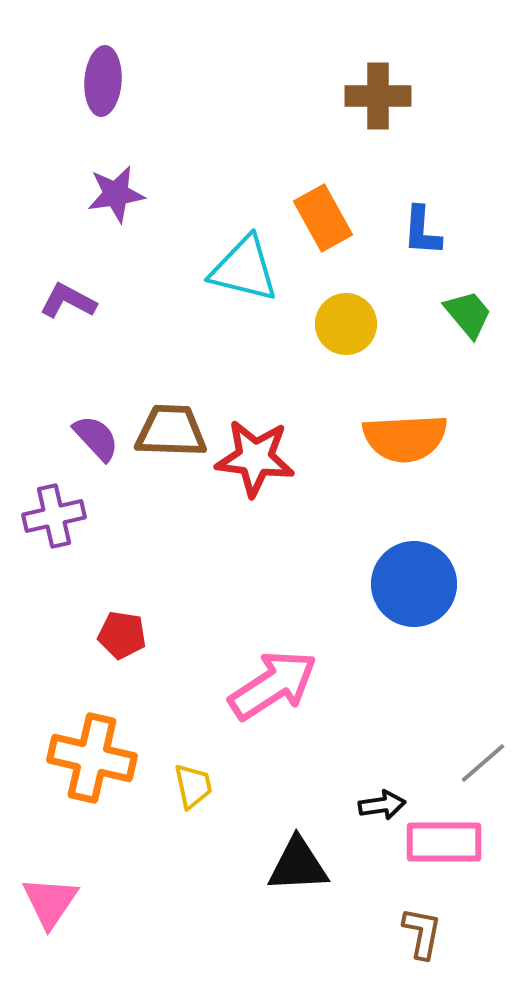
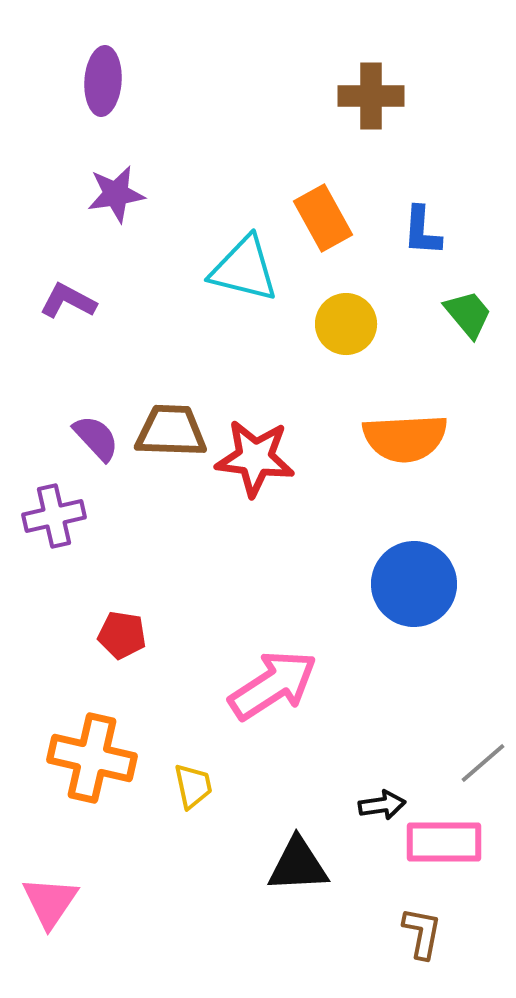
brown cross: moved 7 px left
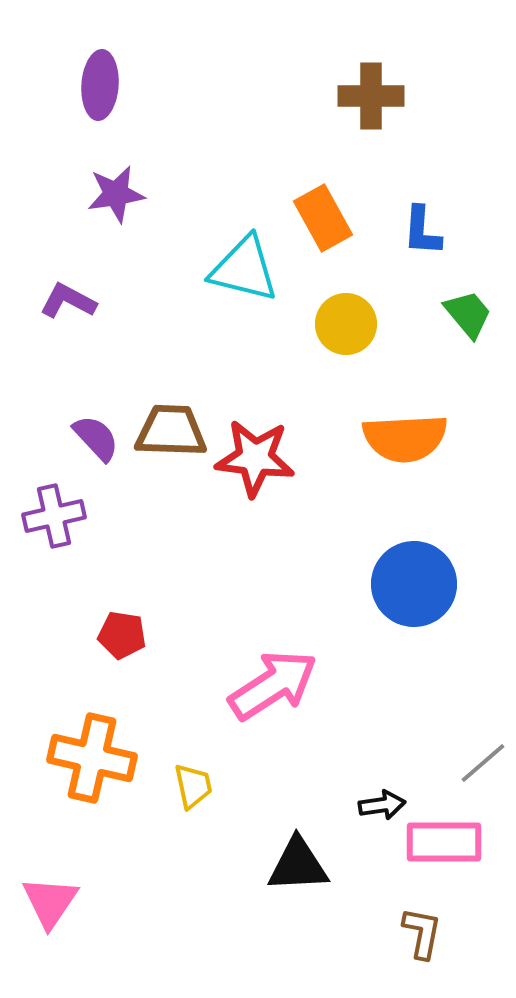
purple ellipse: moved 3 px left, 4 px down
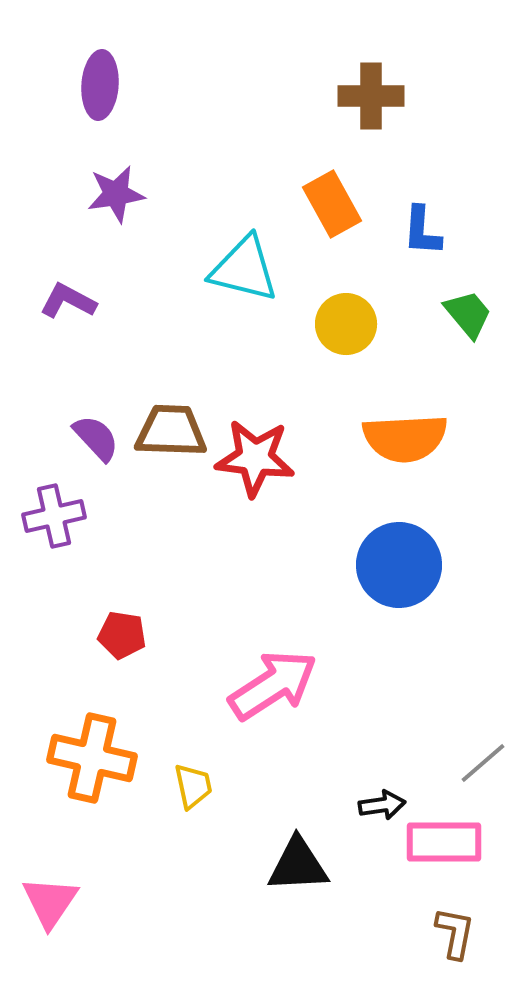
orange rectangle: moved 9 px right, 14 px up
blue circle: moved 15 px left, 19 px up
brown L-shape: moved 33 px right
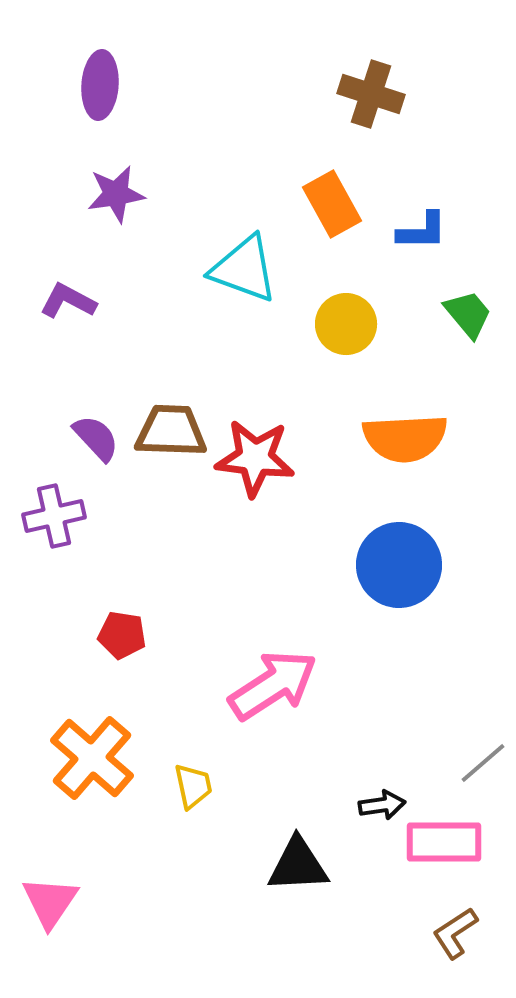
brown cross: moved 2 px up; rotated 18 degrees clockwise
blue L-shape: rotated 94 degrees counterclockwise
cyan triangle: rotated 6 degrees clockwise
orange cross: rotated 28 degrees clockwise
brown L-shape: rotated 134 degrees counterclockwise
